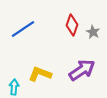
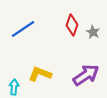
purple arrow: moved 4 px right, 5 px down
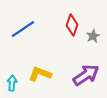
gray star: moved 4 px down; rotated 16 degrees clockwise
cyan arrow: moved 2 px left, 4 px up
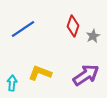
red diamond: moved 1 px right, 1 px down
yellow L-shape: moved 1 px up
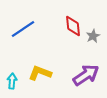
red diamond: rotated 25 degrees counterclockwise
cyan arrow: moved 2 px up
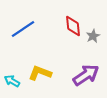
cyan arrow: rotated 63 degrees counterclockwise
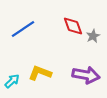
red diamond: rotated 15 degrees counterclockwise
purple arrow: rotated 44 degrees clockwise
cyan arrow: rotated 105 degrees clockwise
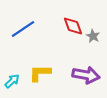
gray star: rotated 16 degrees counterclockwise
yellow L-shape: rotated 20 degrees counterclockwise
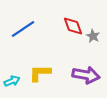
cyan arrow: rotated 21 degrees clockwise
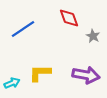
red diamond: moved 4 px left, 8 px up
cyan arrow: moved 2 px down
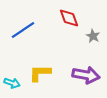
blue line: moved 1 px down
cyan arrow: rotated 42 degrees clockwise
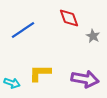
purple arrow: moved 1 px left, 4 px down
